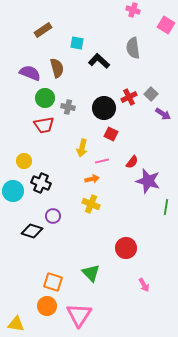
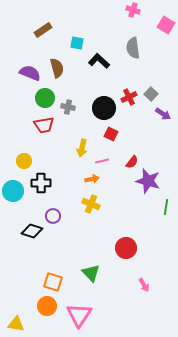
black cross: rotated 24 degrees counterclockwise
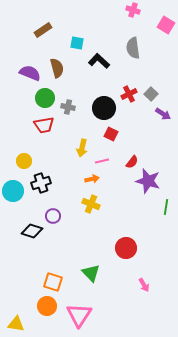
red cross: moved 3 px up
black cross: rotated 18 degrees counterclockwise
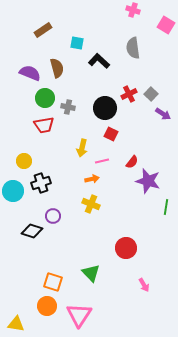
black circle: moved 1 px right
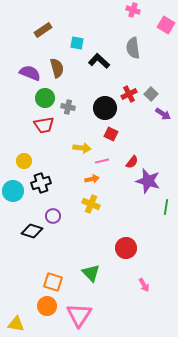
yellow arrow: rotated 96 degrees counterclockwise
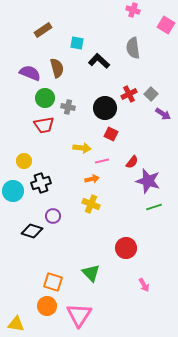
green line: moved 12 px left; rotated 63 degrees clockwise
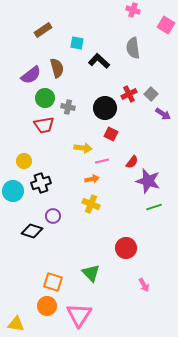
purple semicircle: moved 1 px right, 2 px down; rotated 120 degrees clockwise
yellow arrow: moved 1 px right
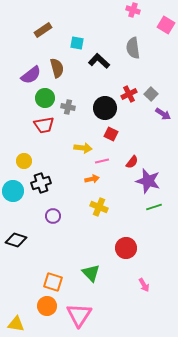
yellow cross: moved 8 px right, 3 px down
black diamond: moved 16 px left, 9 px down
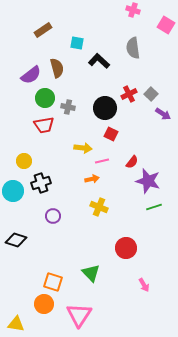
orange circle: moved 3 px left, 2 px up
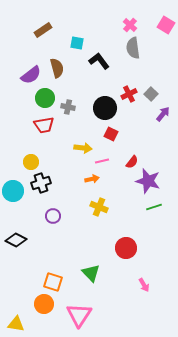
pink cross: moved 3 px left, 15 px down; rotated 24 degrees clockwise
black L-shape: rotated 10 degrees clockwise
purple arrow: rotated 84 degrees counterclockwise
yellow circle: moved 7 px right, 1 px down
black diamond: rotated 10 degrees clockwise
